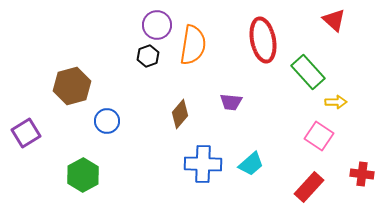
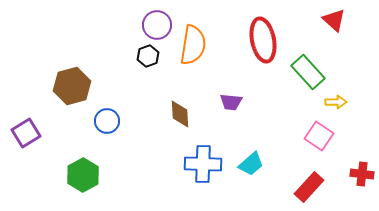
brown diamond: rotated 44 degrees counterclockwise
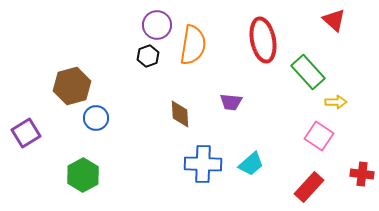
blue circle: moved 11 px left, 3 px up
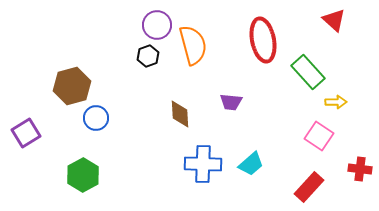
orange semicircle: rotated 24 degrees counterclockwise
red cross: moved 2 px left, 5 px up
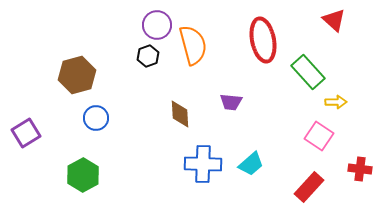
brown hexagon: moved 5 px right, 11 px up
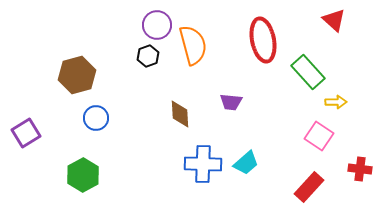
cyan trapezoid: moved 5 px left, 1 px up
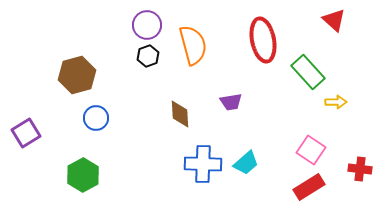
purple circle: moved 10 px left
purple trapezoid: rotated 15 degrees counterclockwise
pink square: moved 8 px left, 14 px down
red rectangle: rotated 16 degrees clockwise
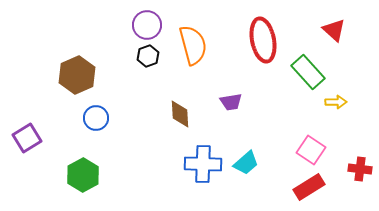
red triangle: moved 10 px down
brown hexagon: rotated 9 degrees counterclockwise
purple square: moved 1 px right, 5 px down
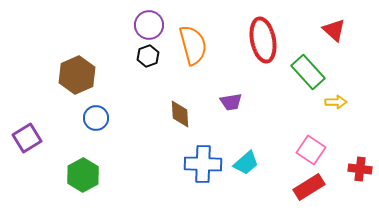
purple circle: moved 2 px right
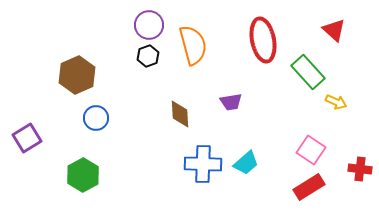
yellow arrow: rotated 25 degrees clockwise
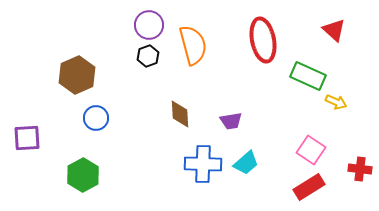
green rectangle: moved 4 px down; rotated 24 degrees counterclockwise
purple trapezoid: moved 19 px down
purple square: rotated 28 degrees clockwise
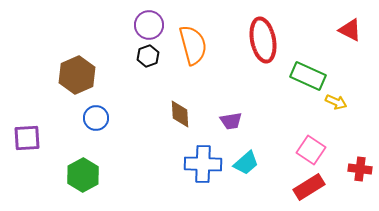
red triangle: moved 16 px right; rotated 15 degrees counterclockwise
